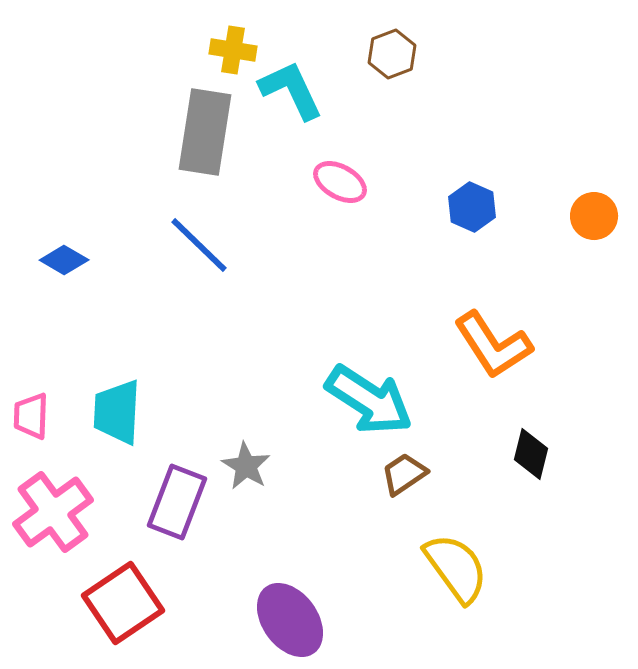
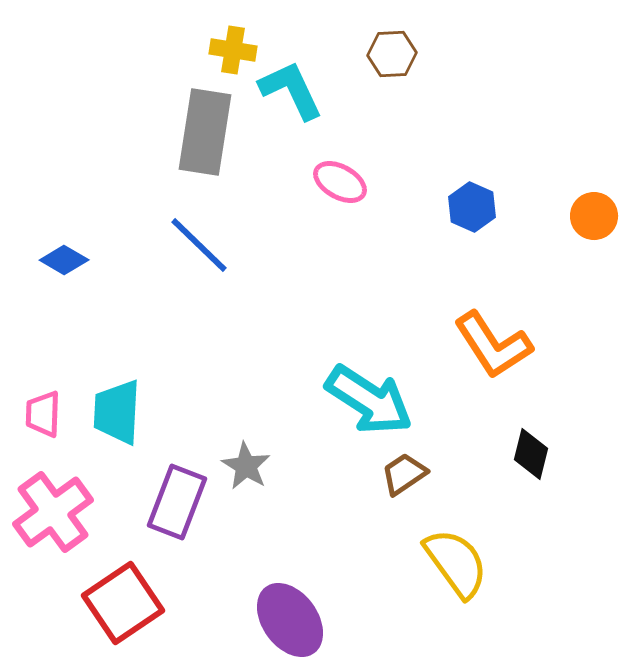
brown hexagon: rotated 18 degrees clockwise
pink trapezoid: moved 12 px right, 2 px up
yellow semicircle: moved 5 px up
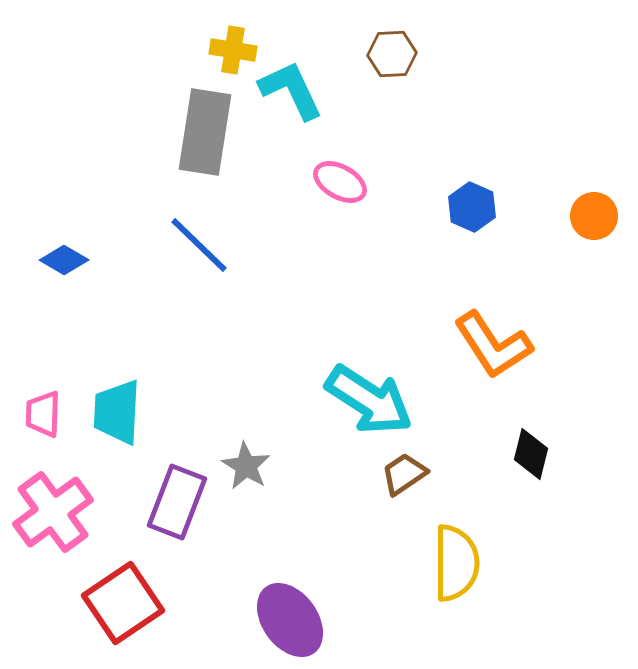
yellow semicircle: rotated 36 degrees clockwise
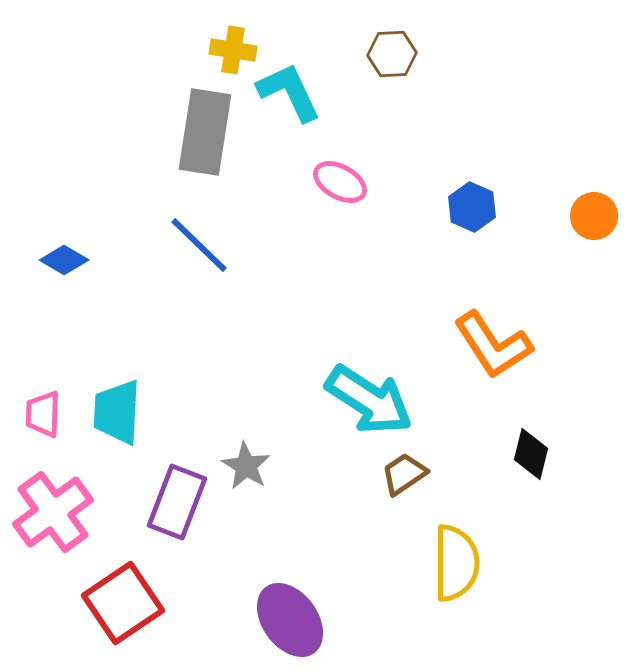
cyan L-shape: moved 2 px left, 2 px down
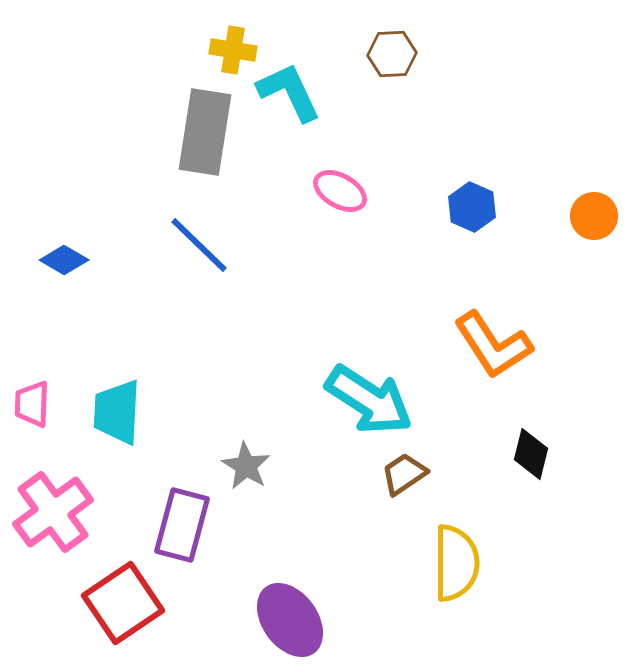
pink ellipse: moved 9 px down
pink trapezoid: moved 11 px left, 10 px up
purple rectangle: moved 5 px right, 23 px down; rotated 6 degrees counterclockwise
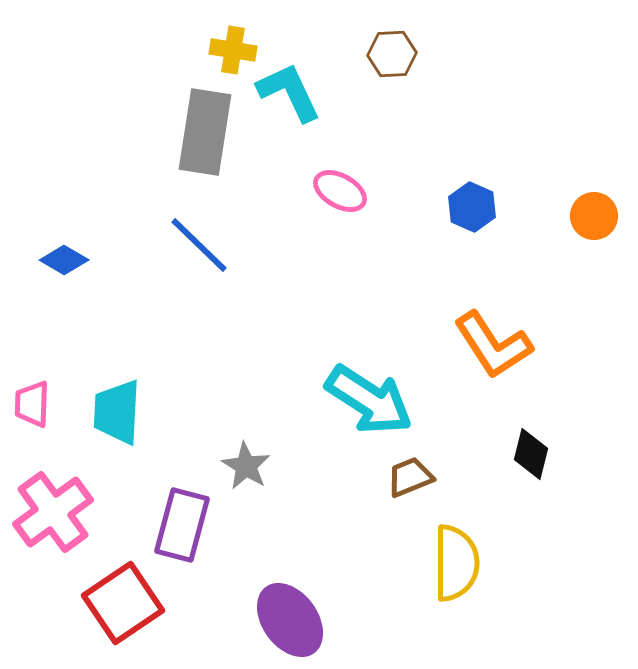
brown trapezoid: moved 6 px right, 3 px down; rotated 12 degrees clockwise
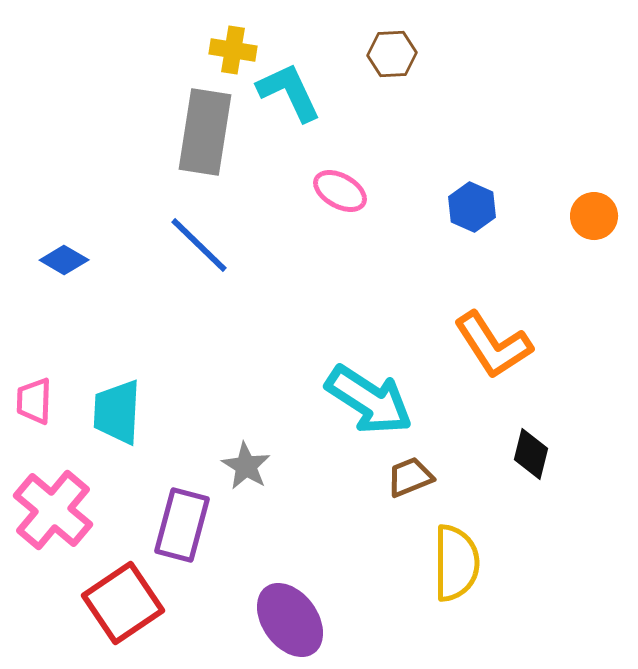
pink trapezoid: moved 2 px right, 3 px up
pink cross: moved 2 px up; rotated 14 degrees counterclockwise
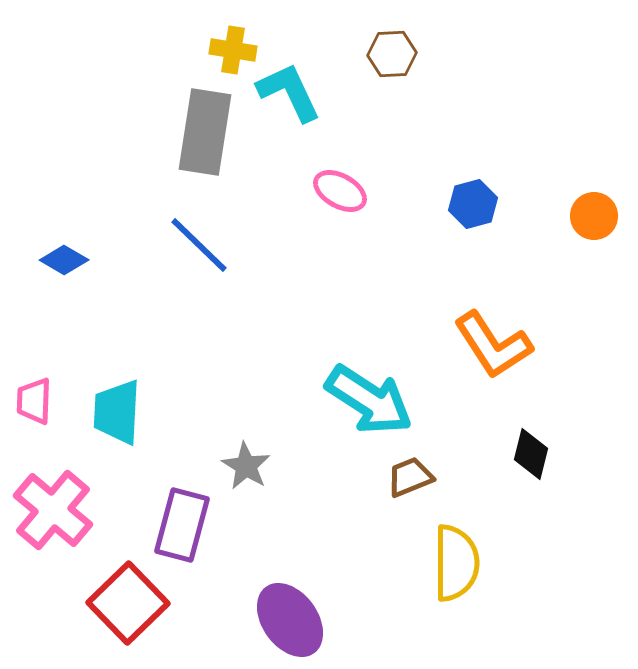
blue hexagon: moved 1 px right, 3 px up; rotated 21 degrees clockwise
red square: moved 5 px right; rotated 10 degrees counterclockwise
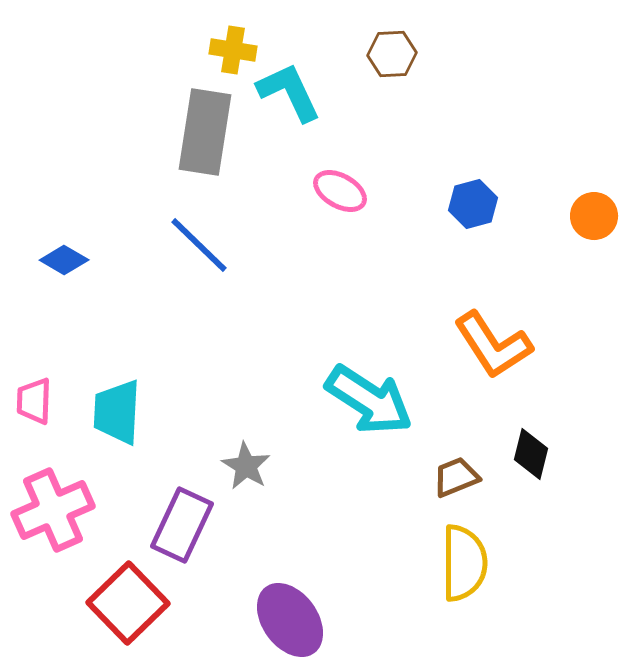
brown trapezoid: moved 46 px right
pink cross: rotated 26 degrees clockwise
purple rectangle: rotated 10 degrees clockwise
yellow semicircle: moved 8 px right
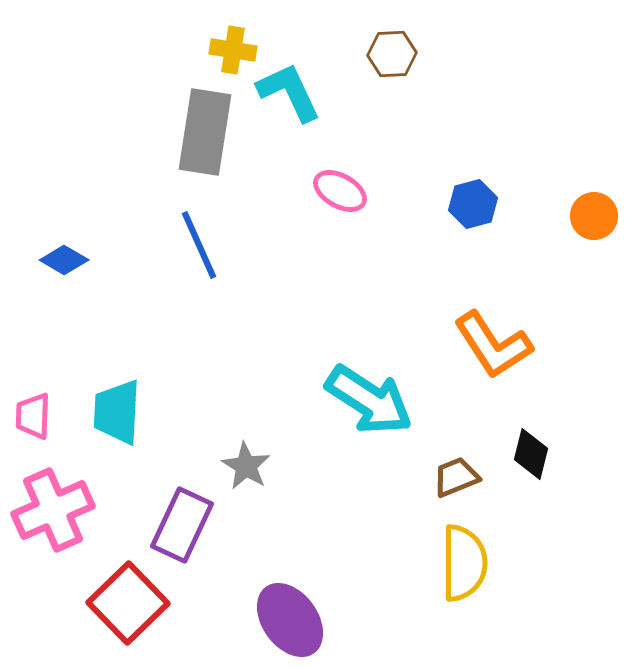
blue line: rotated 22 degrees clockwise
pink trapezoid: moved 1 px left, 15 px down
